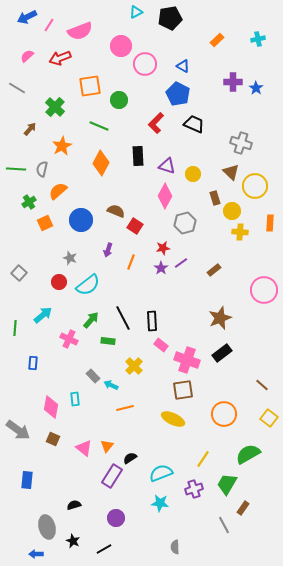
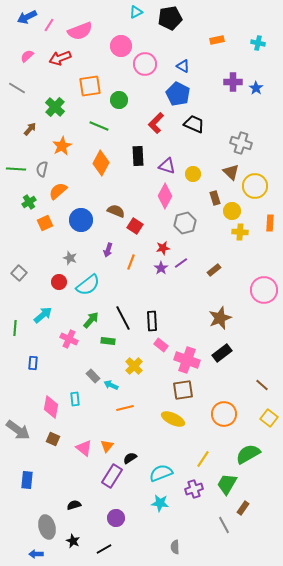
cyan cross at (258, 39): moved 4 px down; rotated 24 degrees clockwise
orange rectangle at (217, 40): rotated 32 degrees clockwise
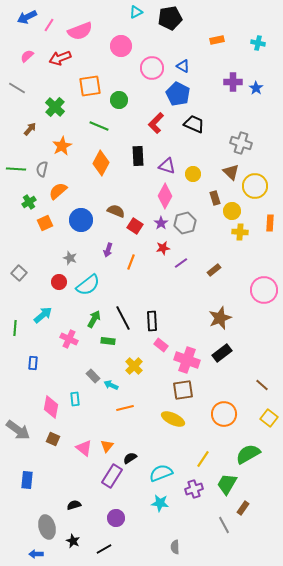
pink circle at (145, 64): moved 7 px right, 4 px down
purple star at (161, 268): moved 45 px up
green arrow at (91, 320): moved 3 px right, 1 px up; rotated 12 degrees counterclockwise
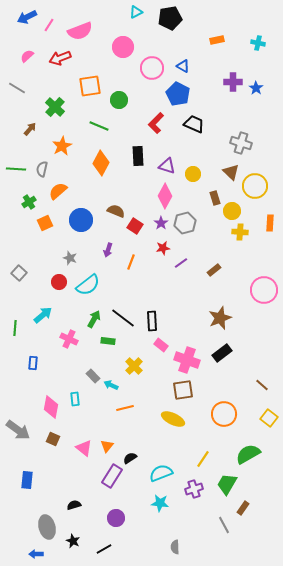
pink circle at (121, 46): moved 2 px right, 1 px down
black line at (123, 318): rotated 25 degrees counterclockwise
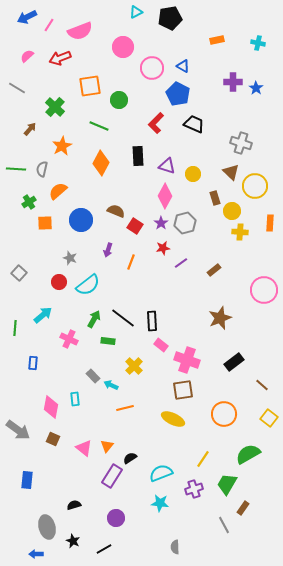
orange square at (45, 223): rotated 21 degrees clockwise
black rectangle at (222, 353): moved 12 px right, 9 px down
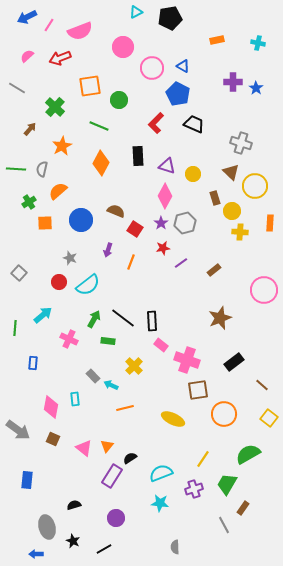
red square at (135, 226): moved 3 px down
brown square at (183, 390): moved 15 px right
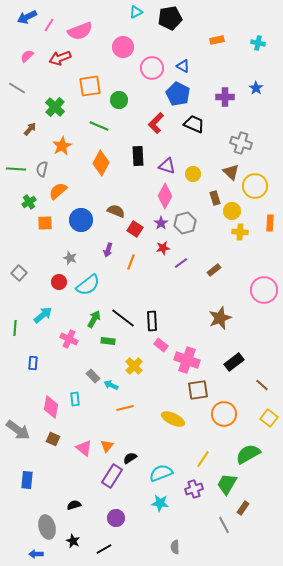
purple cross at (233, 82): moved 8 px left, 15 px down
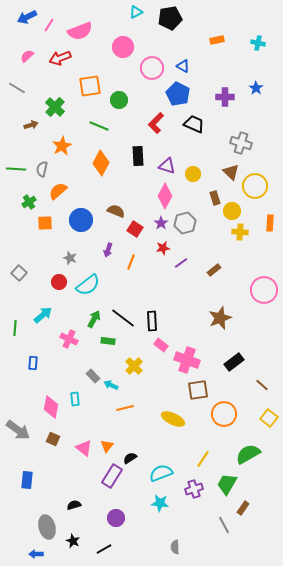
brown arrow at (30, 129): moved 1 px right, 4 px up; rotated 32 degrees clockwise
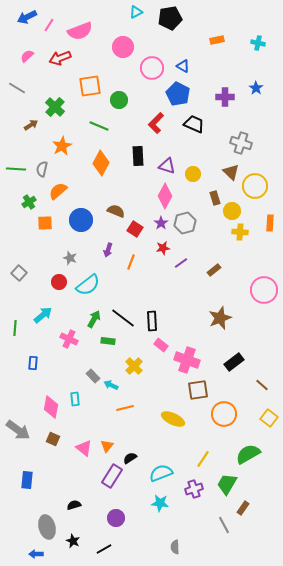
brown arrow at (31, 125): rotated 16 degrees counterclockwise
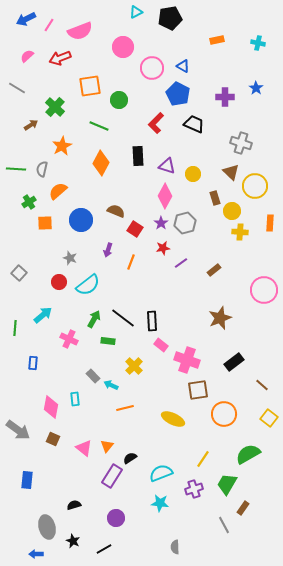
blue arrow at (27, 17): moved 1 px left, 2 px down
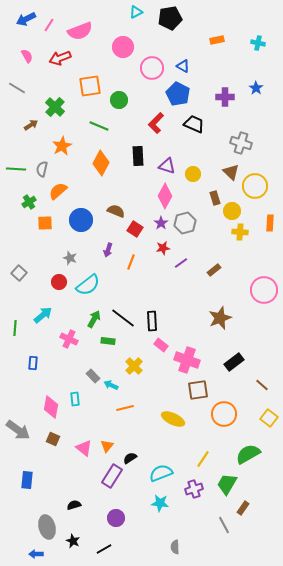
pink semicircle at (27, 56): rotated 104 degrees clockwise
